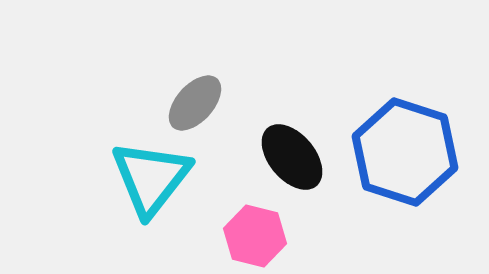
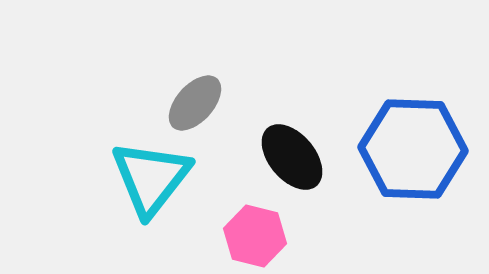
blue hexagon: moved 8 px right, 3 px up; rotated 16 degrees counterclockwise
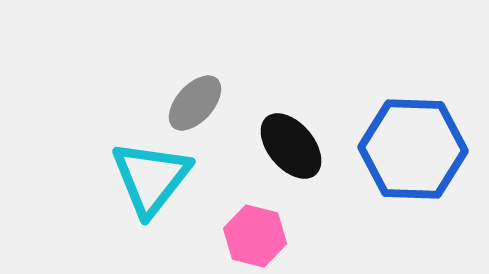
black ellipse: moved 1 px left, 11 px up
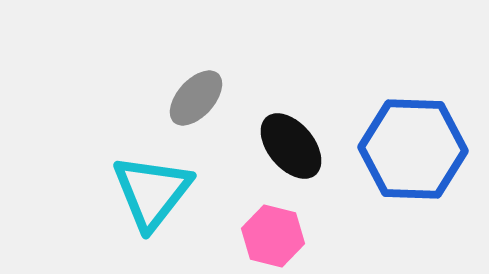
gray ellipse: moved 1 px right, 5 px up
cyan triangle: moved 1 px right, 14 px down
pink hexagon: moved 18 px right
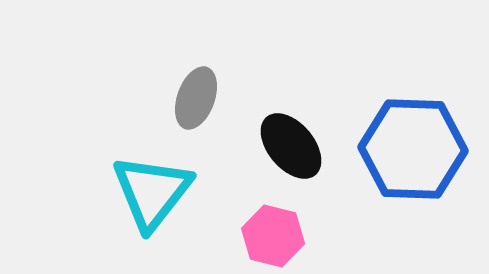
gray ellipse: rotated 22 degrees counterclockwise
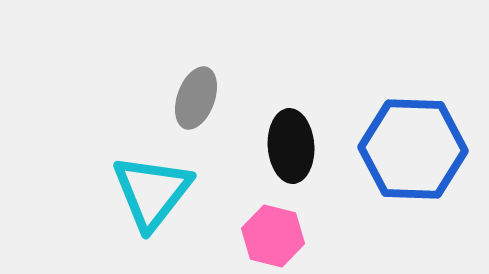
black ellipse: rotated 36 degrees clockwise
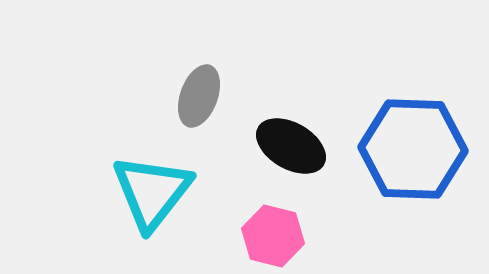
gray ellipse: moved 3 px right, 2 px up
black ellipse: rotated 56 degrees counterclockwise
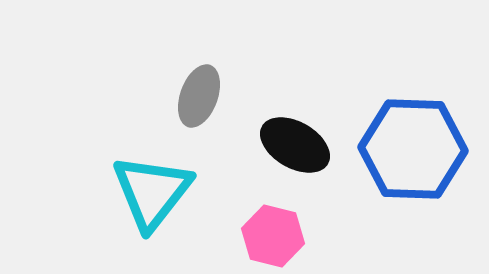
black ellipse: moved 4 px right, 1 px up
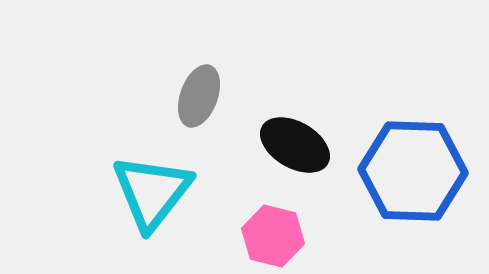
blue hexagon: moved 22 px down
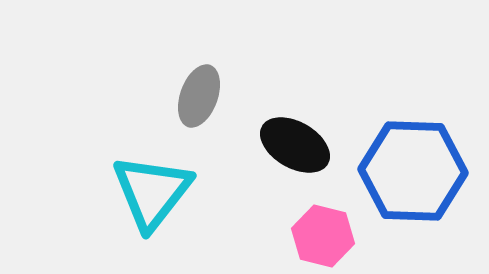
pink hexagon: moved 50 px right
